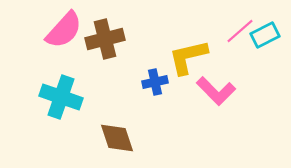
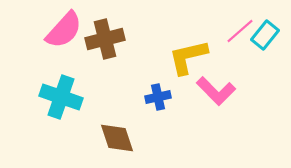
cyan rectangle: rotated 24 degrees counterclockwise
blue cross: moved 3 px right, 15 px down
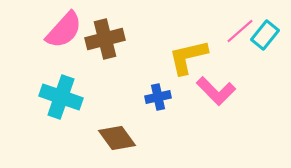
brown diamond: rotated 18 degrees counterclockwise
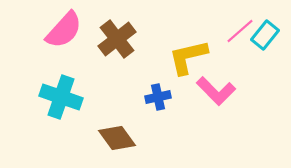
brown cross: moved 12 px right; rotated 24 degrees counterclockwise
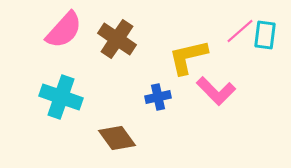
cyan rectangle: rotated 32 degrees counterclockwise
brown cross: rotated 18 degrees counterclockwise
